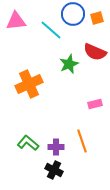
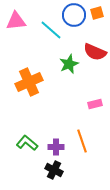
blue circle: moved 1 px right, 1 px down
orange square: moved 5 px up
orange cross: moved 2 px up
green L-shape: moved 1 px left
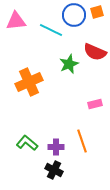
orange square: moved 1 px up
cyan line: rotated 15 degrees counterclockwise
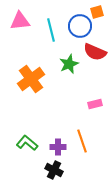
blue circle: moved 6 px right, 11 px down
pink triangle: moved 4 px right
cyan line: rotated 50 degrees clockwise
orange cross: moved 2 px right, 3 px up; rotated 12 degrees counterclockwise
purple cross: moved 2 px right
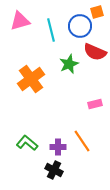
pink triangle: rotated 10 degrees counterclockwise
orange line: rotated 15 degrees counterclockwise
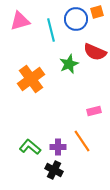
blue circle: moved 4 px left, 7 px up
pink rectangle: moved 1 px left, 7 px down
green L-shape: moved 3 px right, 4 px down
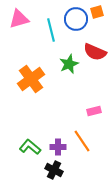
pink triangle: moved 1 px left, 2 px up
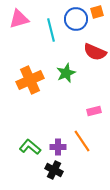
green star: moved 3 px left, 9 px down
orange cross: moved 1 px left, 1 px down; rotated 12 degrees clockwise
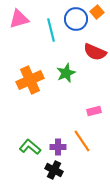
orange square: rotated 24 degrees counterclockwise
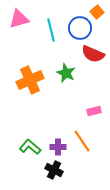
blue circle: moved 4 px right, 9 px down
red semicircle: moved 2 px left, 2 px down
green star: rotated 24 degrees counterclockwise
